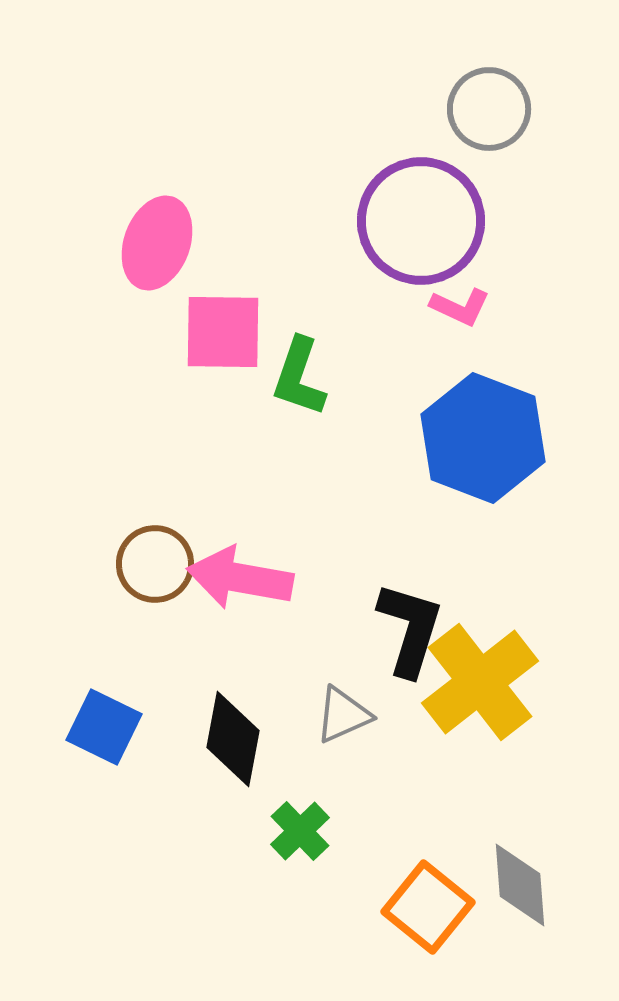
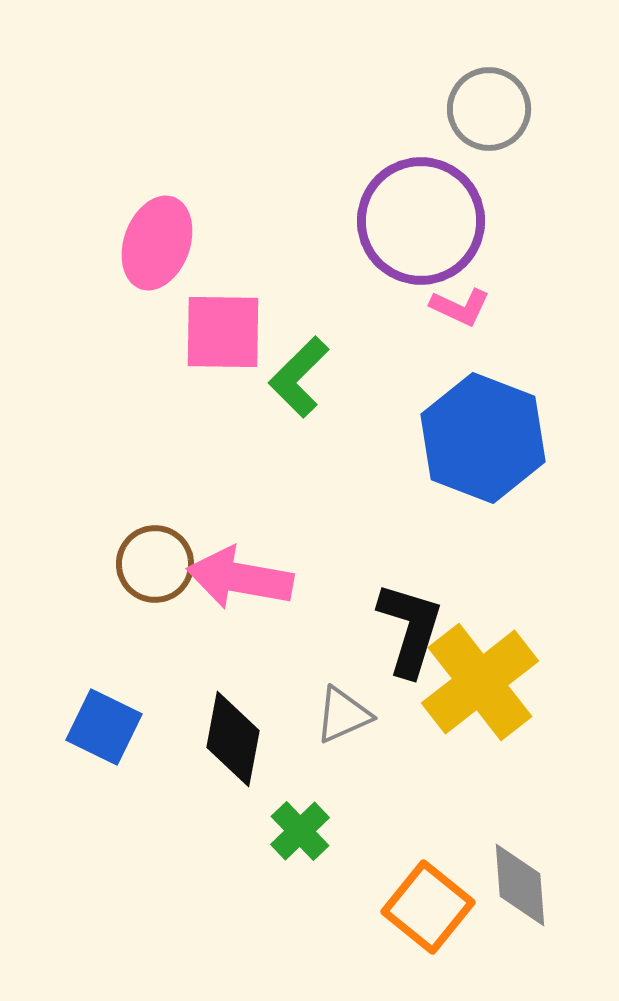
green L-shape: rotated 26 degrees clockwise
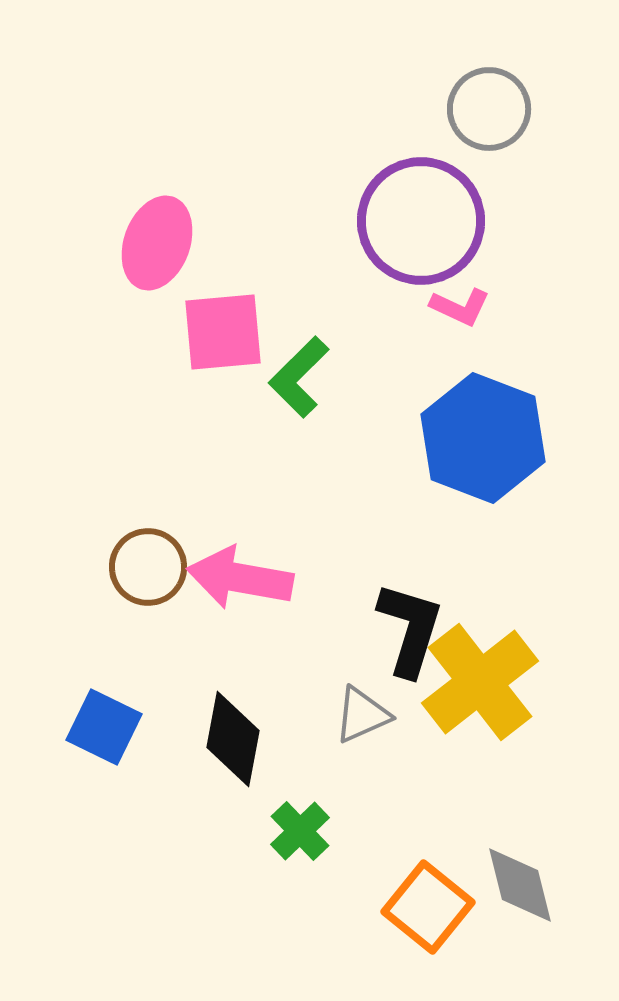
pink square: rotated 6 degrees counterclockwise
brown circle: moved 7 px left, 3 px down
gray triangle: moved 19 px right
gray diamond: rotated 10 degrees counterclockwise
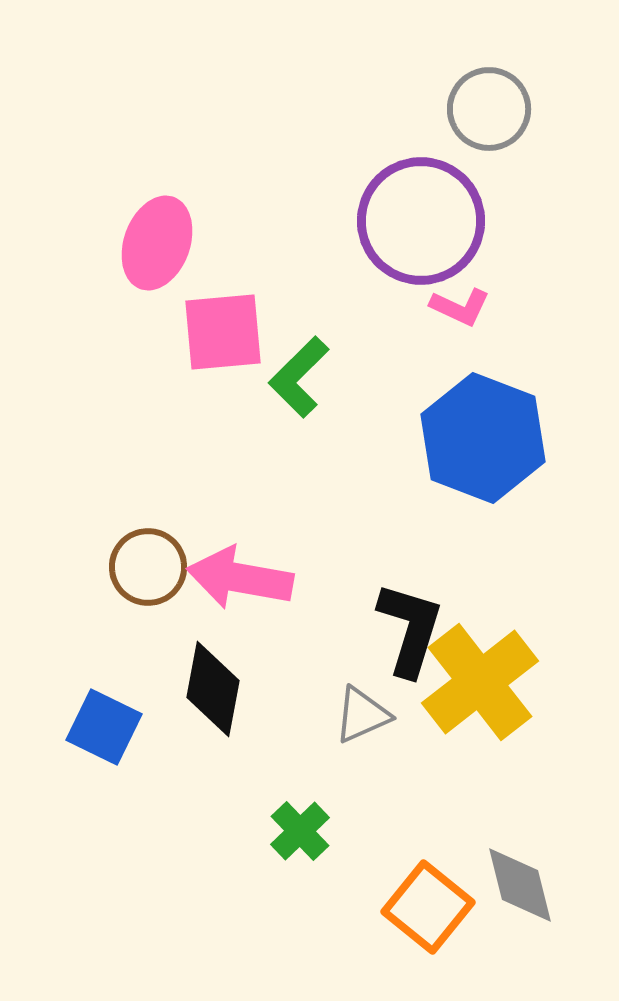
black diamond: moved 20 px left, 50 px up
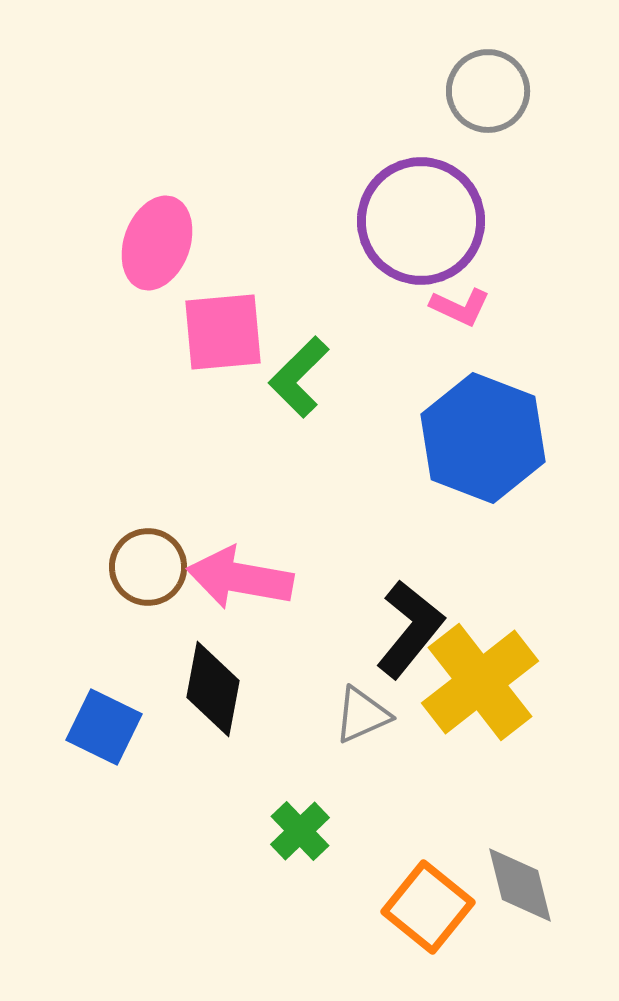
gray circle: moved 1 px left, 18 px up
black L-shape: rotated 22 degrees clockwise
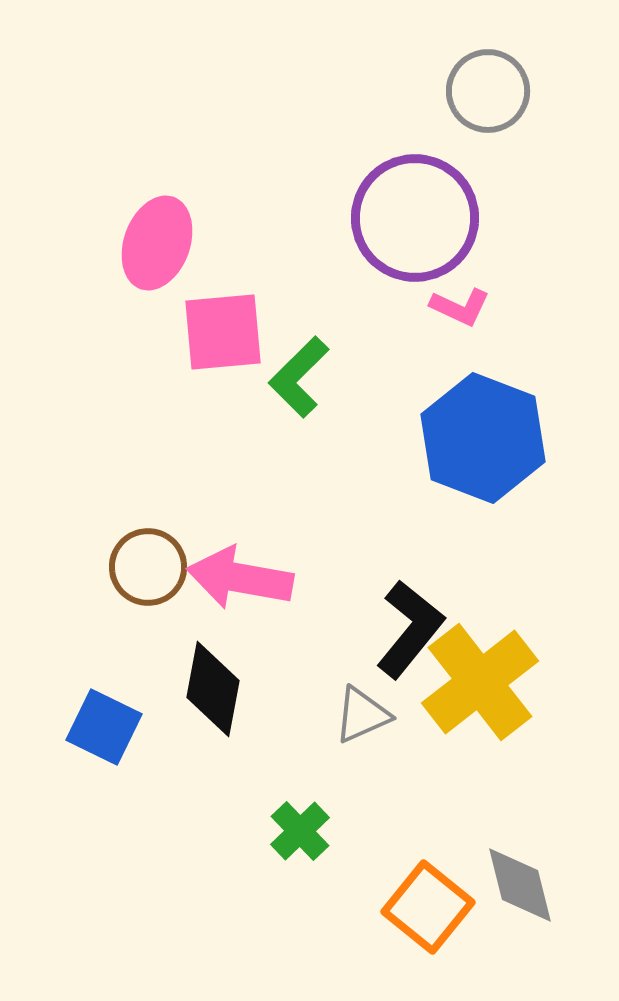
purple circle: moved 6 px left, 3 px up
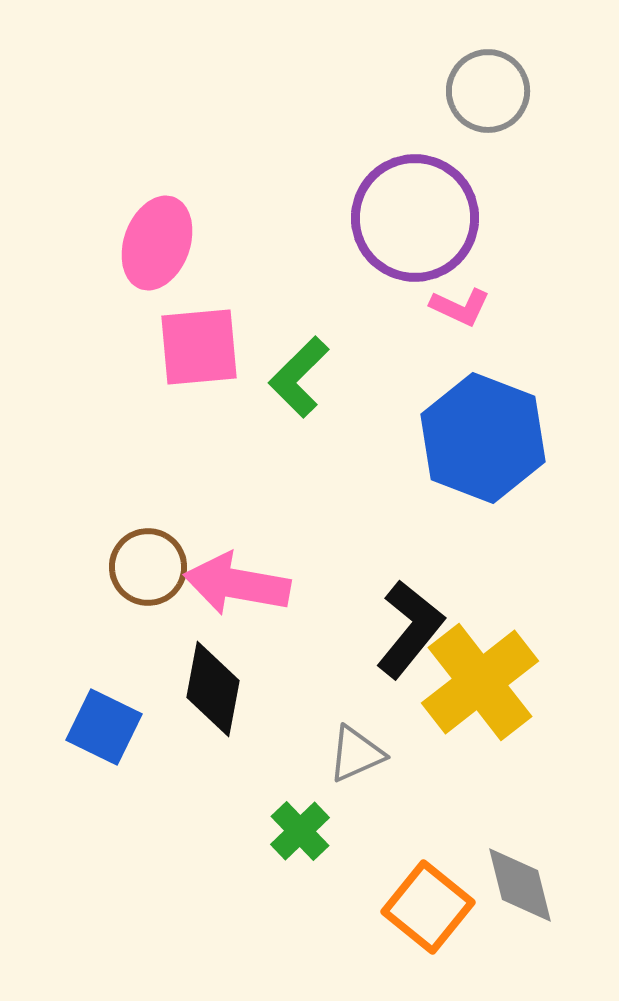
pink square: moved 24 px left, 15 px down
pink arrow: moved 3 px left, 6 px down
gray triangle: moved 6 px left, 39 px down
